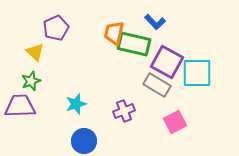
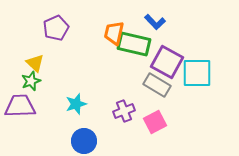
yellow triangle: moved 11 px down
pink square: moved 20 px left
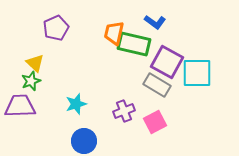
blue L-shape: rotated 10 degrees counterclockwise
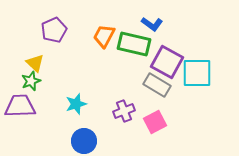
blue L-shape: moved 3 px left, 2 px down
purple pentagon: moved 2 px left, 2 px down
orange trapezoid: moved 10 px left, 3 px down; rotated 15 degrees clockwise
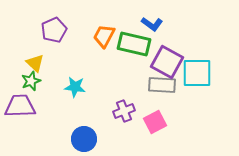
gray rectangle: moved 5 px right; rotated 28 degrees counterclockwise
cyan star: moved 1 px left, 17 px up; rotated 25 degrees clockwise
blue circle: moved 2 px up
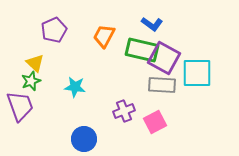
green rectangle: moved 8 px right, 6 px down
purple square: moved 3 px left, 4 px up
purple trapezoid: rotated 72 degrees clockwise
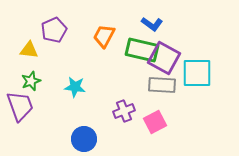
yellow triangle: moved 6 px left, 13 px up; rotated 36 degrees counterclockwise
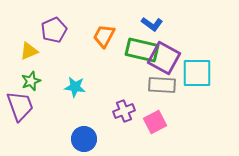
yellow triangle: moved 1 px down; rotated 30 degrees counterclockwise
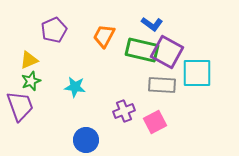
yellow triangle: moved 9 px down
purple square: moved 3 px right, 6 px up
blue circle: moved 2 px right, 1 px down
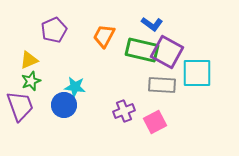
blue circle: moved 22 px left, 35 px up
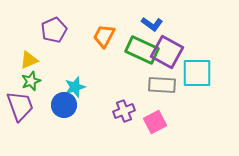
green rectangle: rotated 12 degrees clockwise
cyan star: rotated 25 degrees counterclockwise
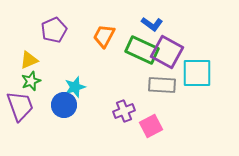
pink square: moved 4 px left, 4 px down
